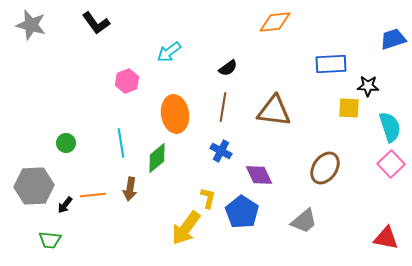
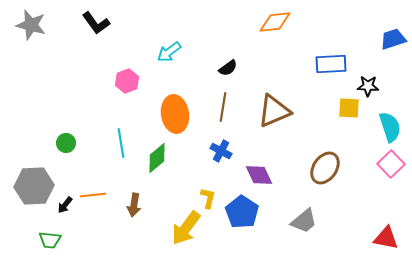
brown triangle: rotated 30 degrees counterclockwise
brown arrow: moved 4 px right, 16 px down
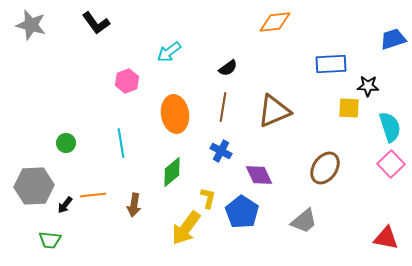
green diamond: moved 15 px right, 14 px down
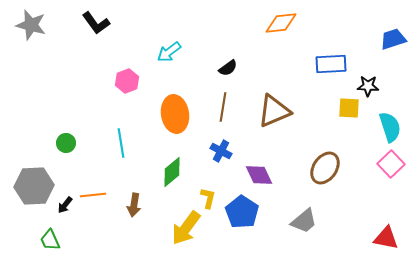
orange diamond: moved 6 px right, 1 px down
green trapezoid: rotated 60 degrees clockwise
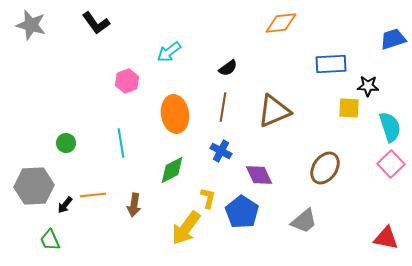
green diamond: moved 2 px up; rotated 12 degrees clockwise
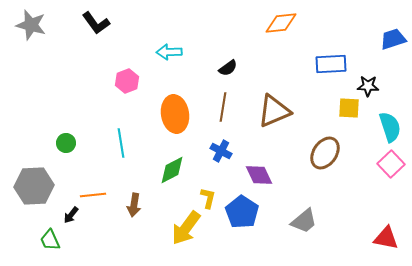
cyan arrow: rotated 35 degrees clockwise
brown ellipse: moved 15 px up
black arrow: moved 6 px right, 10 px down
